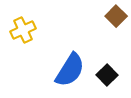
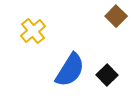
yellow cross: moved 10 px right, 1 px down; rotated 15 degrees counterclockwise
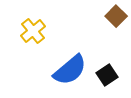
blue semicircle: rotated 18 degrees clockwise
black square: rotated 10 degrees clockwise
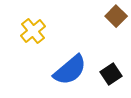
black square: moved 4 px right, 1 px up
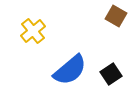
brown square: rotated 15 degrees counterclockwise
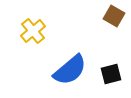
brown square: moved 2 px left
black square: rotated 20 degrees clockwise
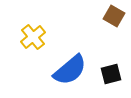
yellow cross: moved 6 px down
